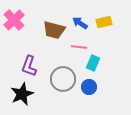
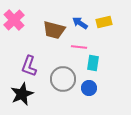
cyan rectangle: rotated 14 degrees counterclockwise
blue circle: moved 1 px down
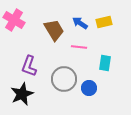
pink cross: rotated 15 degrees counterclockwise
brown trapezoid: rotated 135 degrees counterclockwise
cyan rectangle: moved 12 px right
gray circle: moved 1 px right
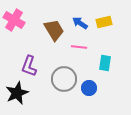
black star: moved 5 px left, 1 px up
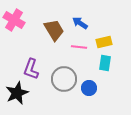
yellow rectangle: moved 20 px down
purple L-shape: moved 2 px right, 3 px down
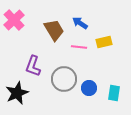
pink cross: rotated 15 degrees clockwise
cyan rectangle: moved 9 px right, 30 px down
purple L-shape: moved 2 px right, 3 px up
